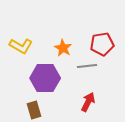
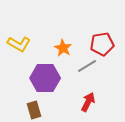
yellow L-shape: moved 2 px left, 2 px up
gray line: rotated 24 degrees counterclockwise
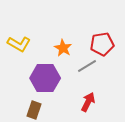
brown rectangle: rotated 36 degrees clockwise
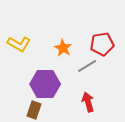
purple hexagon: moved 6 px down
red arrow: rotated 42 degrees counterclockwise
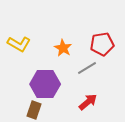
gray line: moved 2 px down
red arrow: rotated 66 degrees clockwise
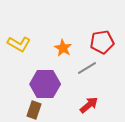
red pentagon: moved 2 px up
red arrow: moved 1 px right, 3 px down
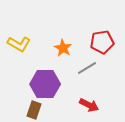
red arrow: rotated 66 degrees clockwise
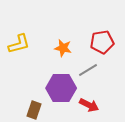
yellow L-shape: rotated 45 degrees counterclockwise
orange star: rotated 18 degrees counterclockwise
gray line: moved 1 px right, 2 px down
purple hexagon: moved 16 px right, 4 px down
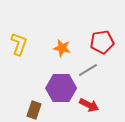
yellow L-shape: rotated 55 degrees counterclockwise
orange star: moved 1 px left
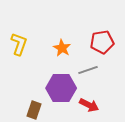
orange star: rotated 18 degrees clockwise
gray line: rotated 12 degrees clockwise
